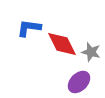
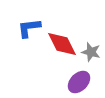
blue L-shape: rotated 15 degrees counterclockwise
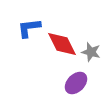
purple ellipse: moved 3 px left, 1 px down
